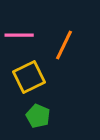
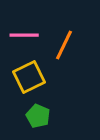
pink line: moved 5 px right
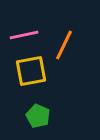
pink line: rotated 12 degrees counterclockwise
yellow square: moved 2 px right, 6 px up; rotated 16 degrees clockwise
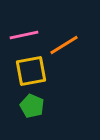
orange line: rotated 32 degrees clockwise
green pentagon: moved 6 px left, 10 px up
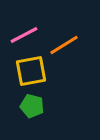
pink line: rotated 16 degrees counterclockwise
green pentagon: rotated 10 degrees counterclockwise
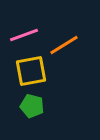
pink line: rotated 8 degrees clockwise
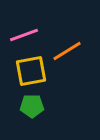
orange line: moved 3 px right, 6 px down
green pentagon: rotated 15 degrees counterclockwise
